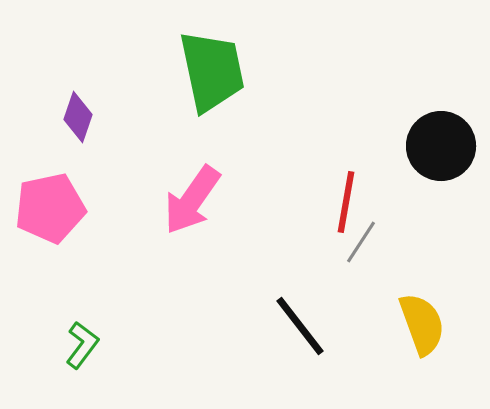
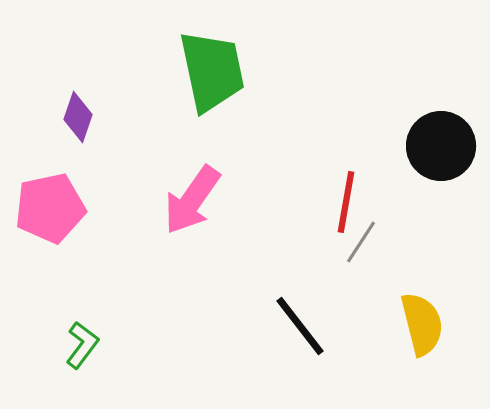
yellow semicircle: rotated 6 degrees clockwise
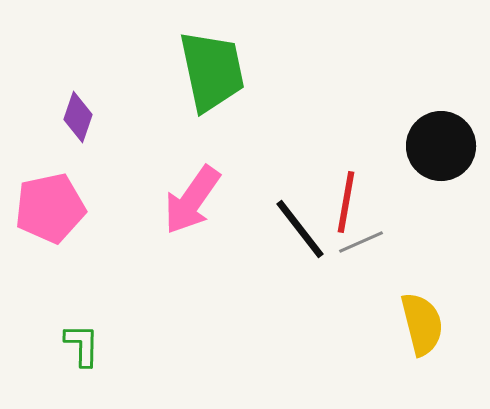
gray line: rotated 33 degrees clockwise
black line: moved 97 px up
green L-shape: rotated 36 degrees counterclockwise
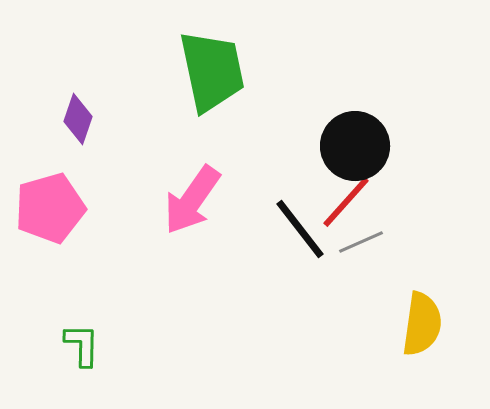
purple diamond: moved 2 px down
black circle: moved 86 px left
red line: rotated 32 degrees clockwise
pink pentagon: rotated 4 degrees counterclockwise
yellow semicircle: rotated 22 degrees clockwise
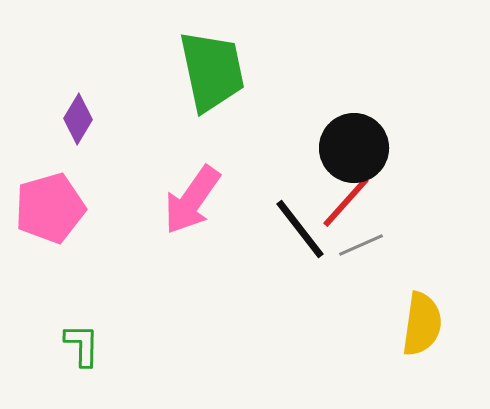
purple diamond: rotated 12 degrees clockwise
black circle: moved 1 px left, 2 px down
gray line: moved 3 px down
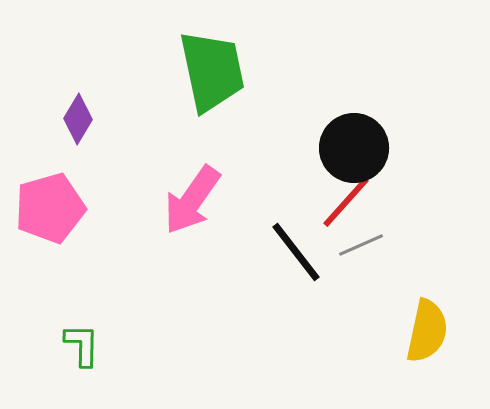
black line: moved 4 px left, 23 px down
yellow semicircle: moved 5 px right, 7 px down; rotated 4 degrees clockwise
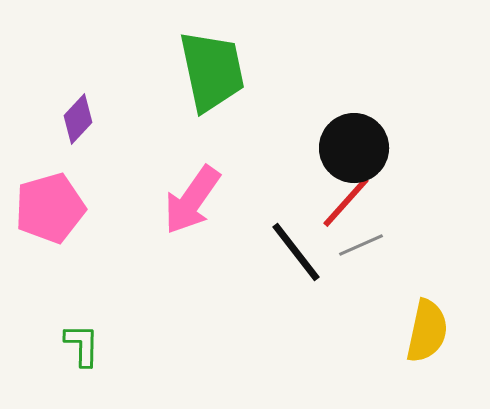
purple diamond: rotated 12 degrees clockwise
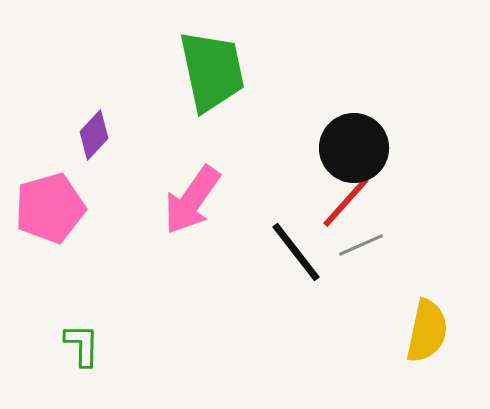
purple diamond: moved 16 px right, 16 px down
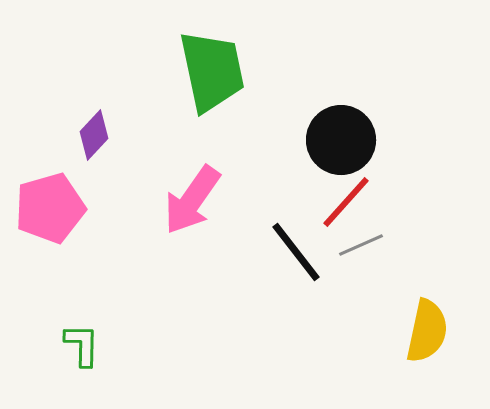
black circle: moved 13 px left, 8 px up
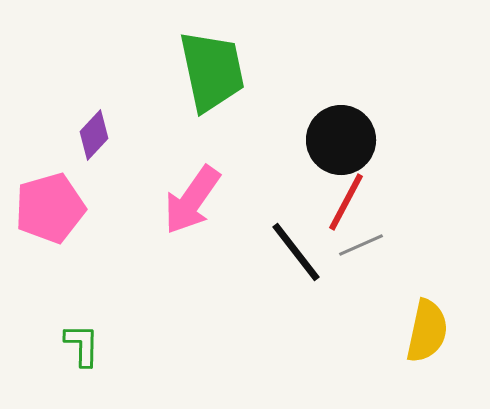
red line: rotated 14 degrees counterclockwise
